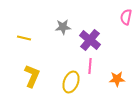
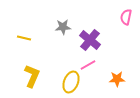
pink line: moved 2 px left, 1 px up; rotated 56 degrees clockwise
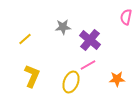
yellow line: moved 1 px right, 1 px down; rotated 56 degrees counterclockwise
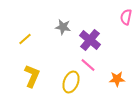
gray star: rotated 14 degrees clockwise
pink line: rotated 70 degrees clockwise
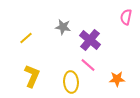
yellow line: moved 1 px right, 1 px up
yellow ellipse: rotated 25 degrees counterclockwise
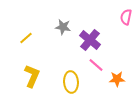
pink line: moved 8 px right
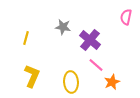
yellow line: rotated 32 degrees counterclockwise
orange star: moved 5 px left, 3 px down; rotated 21 degrees counterclockwise
